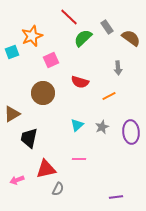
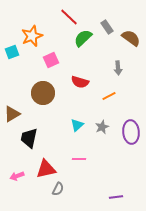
pink arrow: moved 4 px up
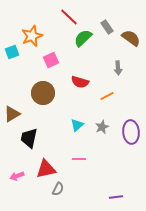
orange line: moved 2 px left
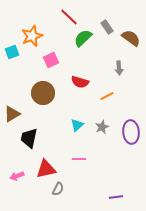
gray arrow: moved 1 px right
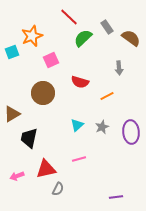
pink line: rotated 16 degrees counterclockwise
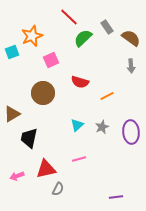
gray arrow: moved 12 px right, 2 px up
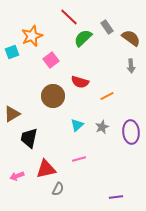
pink square: rotated 14 degrees counterclockwise
brown circle: moved 10 px right, 3 px down
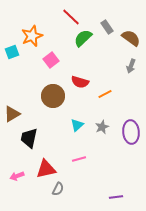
red line: moved 2 px right
gray arrow: rotated 24 degrees clockwise
orange line: moved 2 px left, 2 px up
